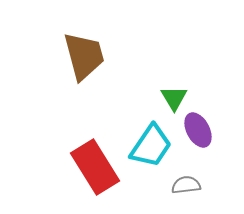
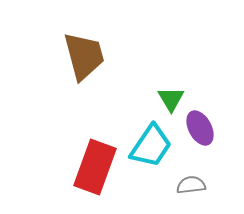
green triangle: moved 3 px left, 1 px down
purple ellipse: moved 2 px right, 2 px up
red rectangle: rotated 52 degrees clockwise
gray semicircle: moved 5 px right
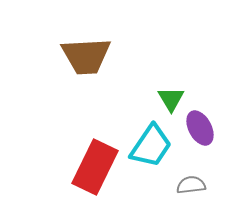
brown trapezoid: moved 2 px right; rotated 102 degrees clockwise
red rectangle: rotated 6 degrees clockwise
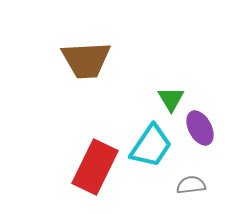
brown trapezoid: moved 4 px down
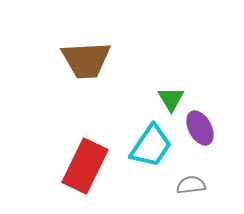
red rectangle: moved 10 px left, 1 px up
